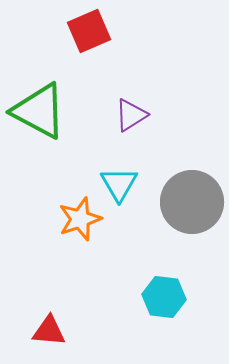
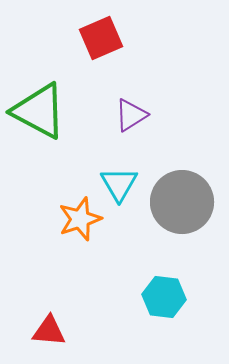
red square: moved 12 px right, 7 px down
gray circle: moved 10 px left
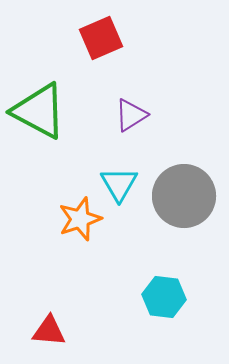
gray circle: moved 2 px right, 6 px up
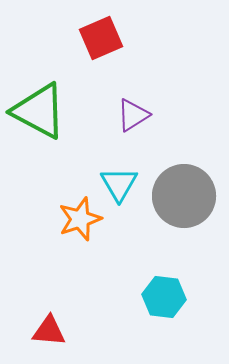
purple triangle: moved 2 px right
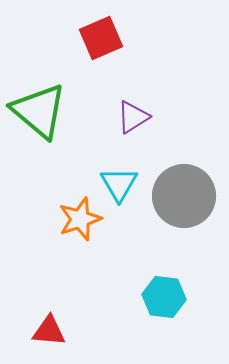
green triangle: rotated 12 degrees clockwise
purple triangle: moved 2 px down
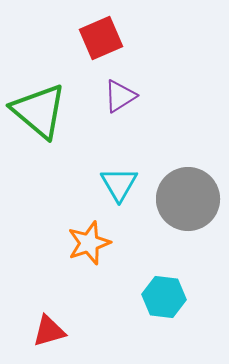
purple triangle: moved 13 px left, 21 px up
gray circle: moved 4 px right, 3 px down
orange star: moved 9 px right, 24 px down
red triangle: rotated 21 degrees counterclockwise
